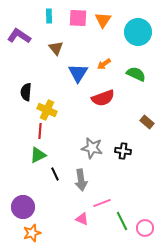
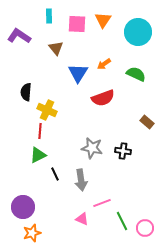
pink square: moved 1 px left, 6 px down
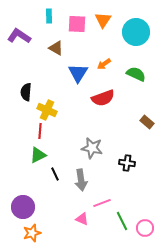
cyan circle: moved 2 px left
brown triangle: rotated 21 degrees counterclockwise
black cross: moved 4 px right, 12 px down
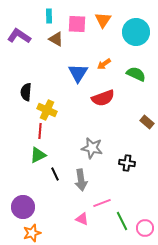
brown triangle: moved 9 px up
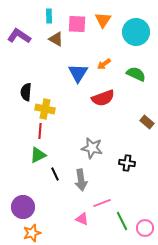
yellow cross: moved 2 px left, 1 px up; rotated 12 degrees counterclockwise
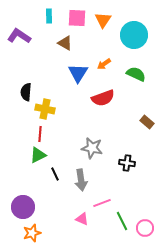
pink square: moved 6 px up
cyan circle: moved 2 px left, 3 px down
brown triangle: moved 9 px right, 4 px down
red line: moved 3 px down
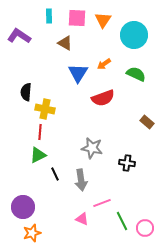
red line: moved 2 px up
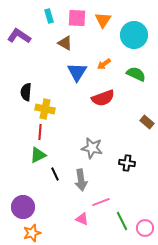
cyan rectangle: rotated 16 degrees counterclockwise
blue triangle: moved 1 px left, 1 px up
pink line: moved 1 px left, 1 px up
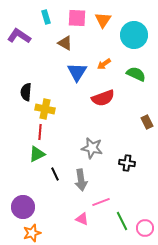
cyan rectangle: moved 3 px left, 1 px down
brown rectangle: rotated 24 degrees clockwise
green triangle: moved 1 px left, 1 px up
